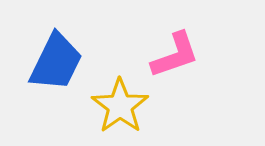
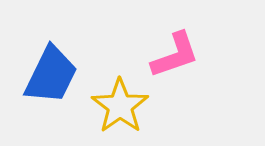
blue trapezoid: moved 5 px left, 13 px down
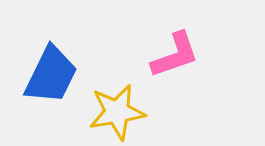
yellow star: moved 3 px left, 6 px down; rotated 26 degrees clockwise
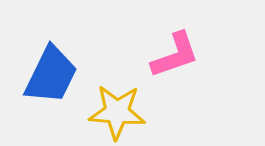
yellow star: rotated 14 degrees clockwise
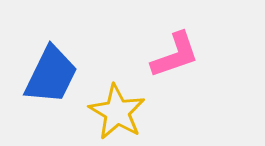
yellow star: rotated 26 degrees clockwise
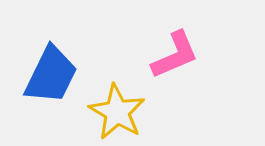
pink L-shape: rotated 4 degrees counterclockwise
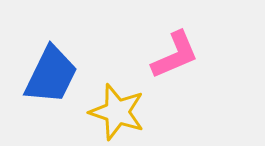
yellow star: rotated 12 degrees counterclockwise
